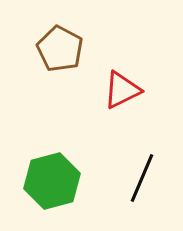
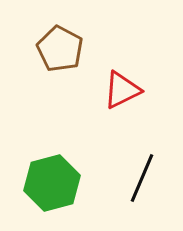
green hexagon: moved 2 px down
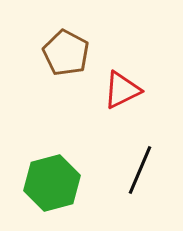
brown pentagon: moved 6 px right, 4 px down
black line: moved 2 px left, 8 px up
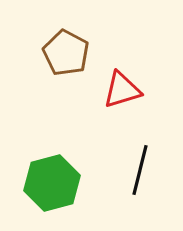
red triangle: rotated 9 degrees clockwise
black line: rotated 9 degrees counterclockwise
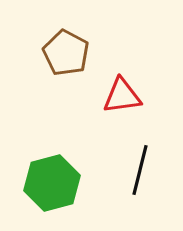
red triangle: moved 6 px down; rotated 9 degrees clockwise
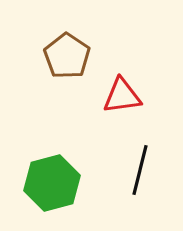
brown pentagon: moved 1 px right, 3 px down; rotated 6 degrees clockwise
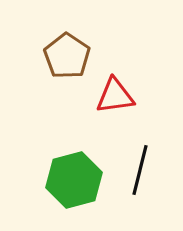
red triangle: moved 7 px left
green hexagon: moved 22 px right, 3 px up
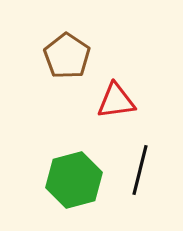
red triangle: moved 1 px right, 5 px down
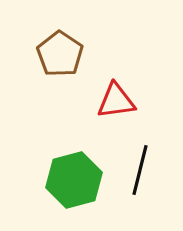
brown pentagon: moved 7 px left, 2 px up
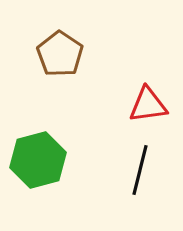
red triangle: moved 32 px right, 4 px down
green hexagon: moved 36 px left, 20 px up
